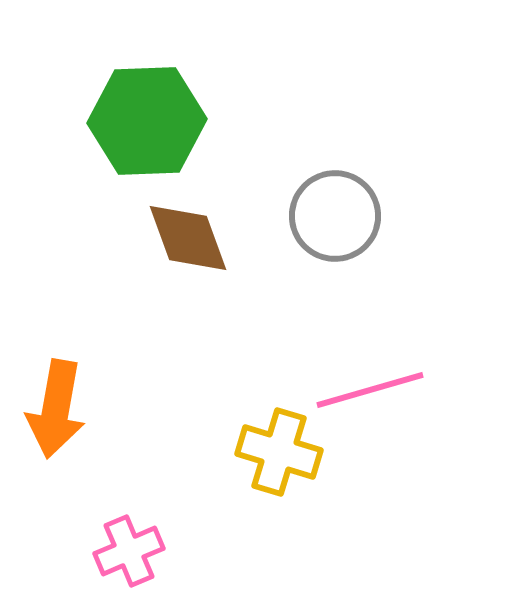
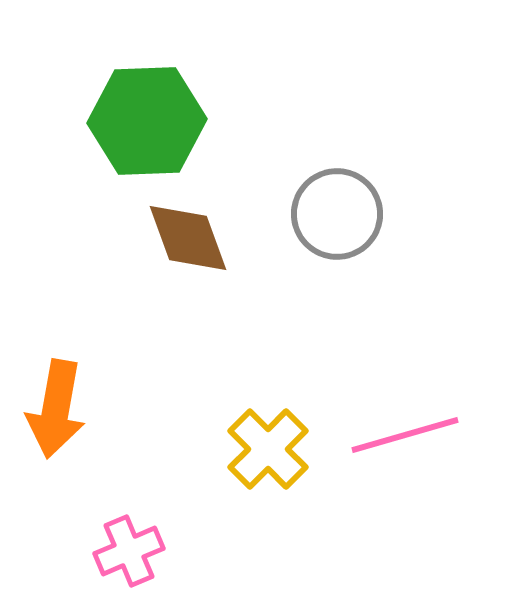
gray circle: moved 2 px right, 2 px up
pink line: moved 35 px right, 45 px down
yellow cross: moved 11 px left, 3 px up; rotated 28 degrees clockwise
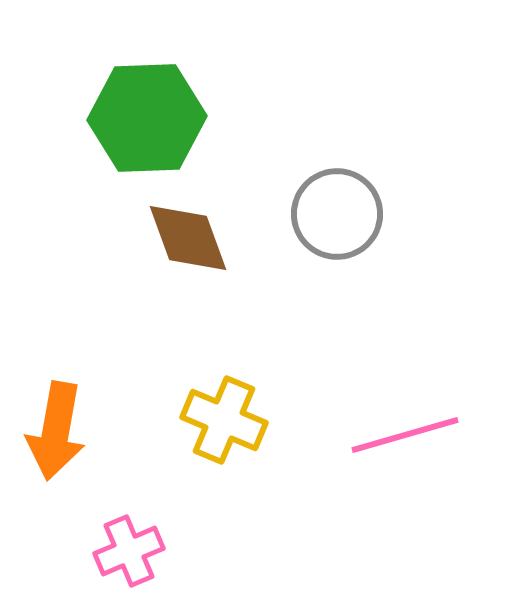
green hexagon: moved 3 px up
orange arrow: moved 22 px down
yellow cross: moved 44 px left, 29 px up; rotated 22 degrees counterclockwise
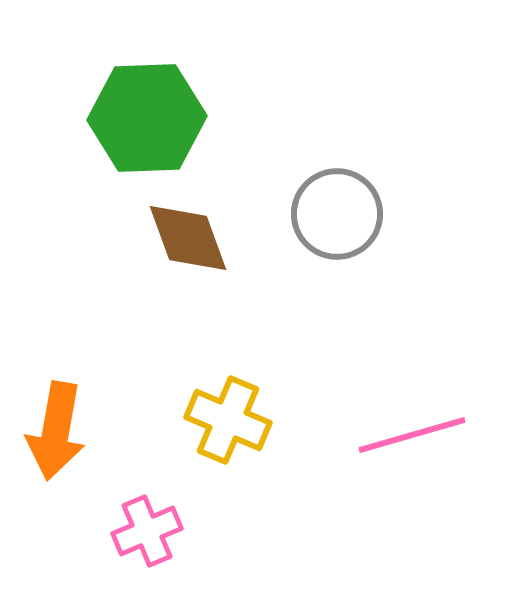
yellow cross: moved 4 px right
pink line: moved 7 px right
pink cross: moved 18 px right, 20 px up
